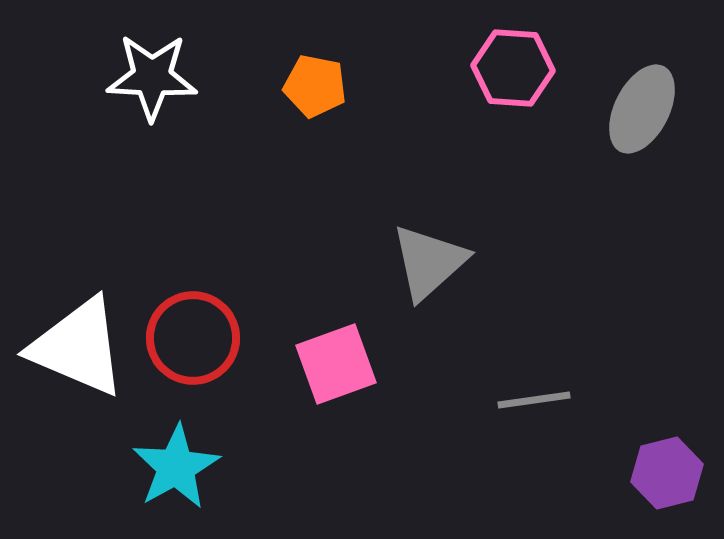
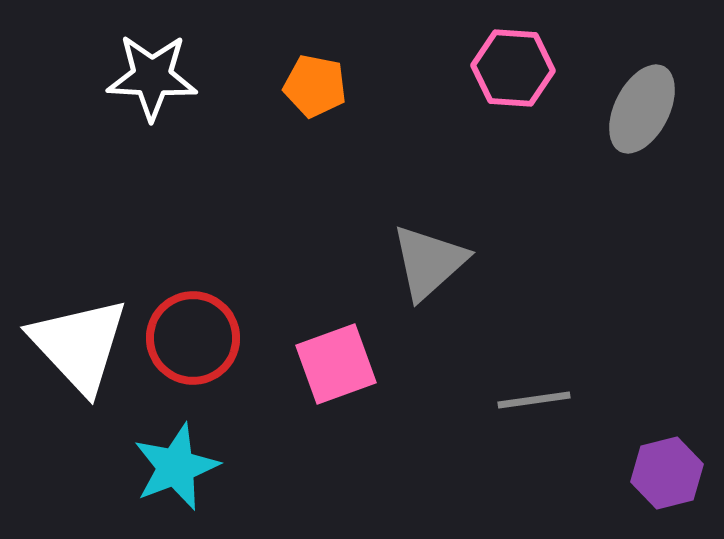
white triangle: moved 1 px right, 2 px up; rotated 24 degrees clockwise
cyan star: rotated 8 degrees clockwise
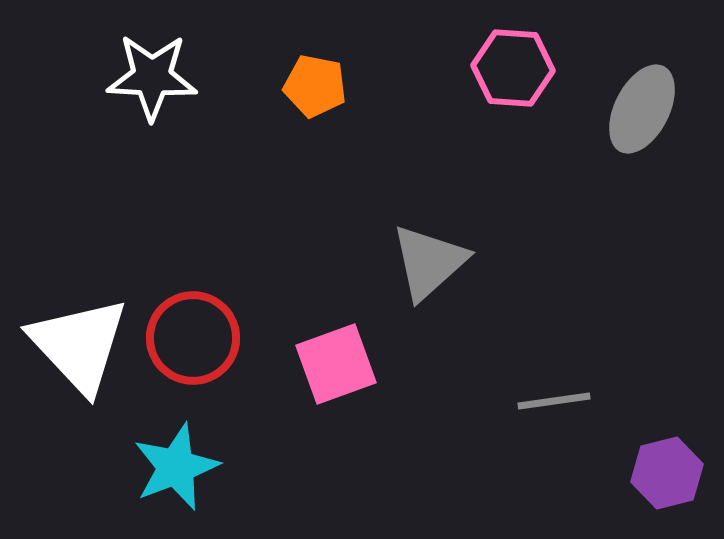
gray line: moved 20 px right, 1 px down
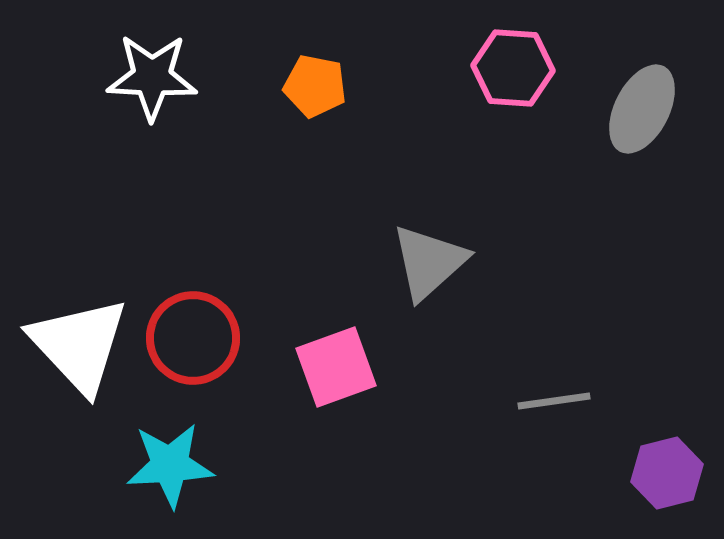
pink square: moved 3 px down
cyan star: moved 6 px left, 2 px up; rotated 18 degrees clockwise
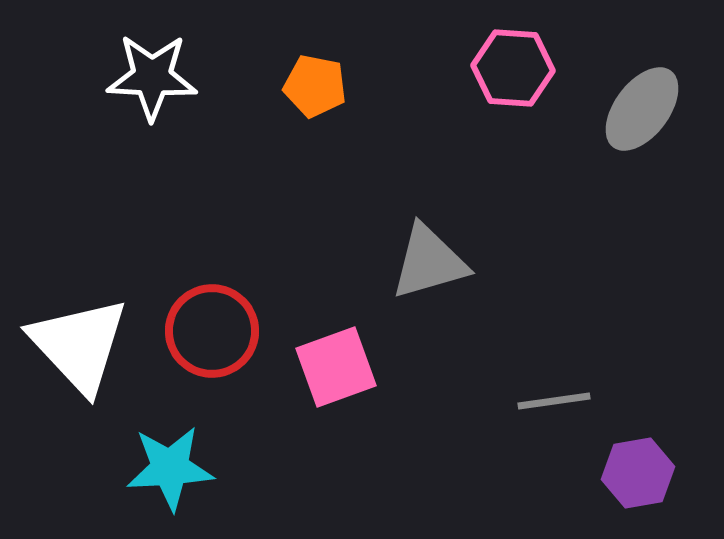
gray ellipse: rotated 10 degrees clockwise
gray triangle: rotated 26 degrees clockwise
red circle: moved 19 px right, 7 px up
cyan star: moved 3 px down
purple hexagon: moved 29 px left; rotated 4 degrees clockwise
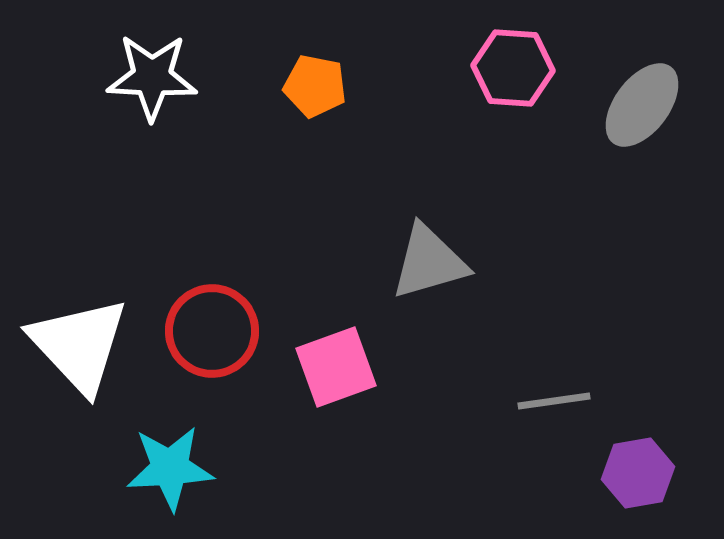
gray ellipse: moved 4 px up
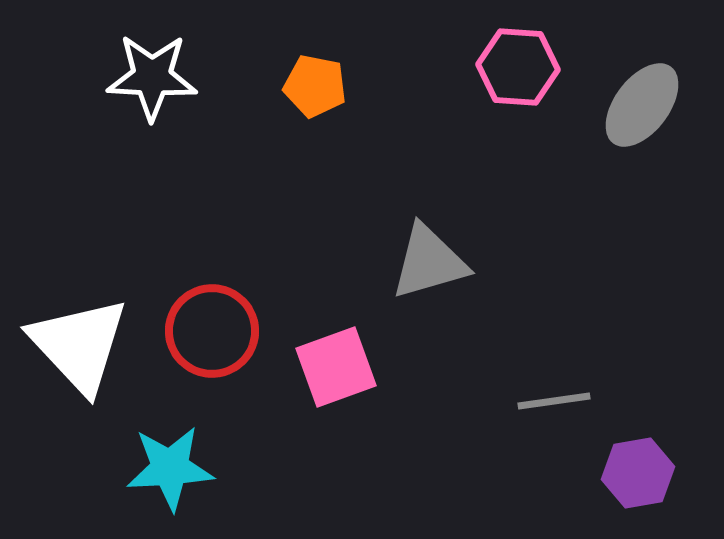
pink hexagon: moved 5 px right, 1 px up
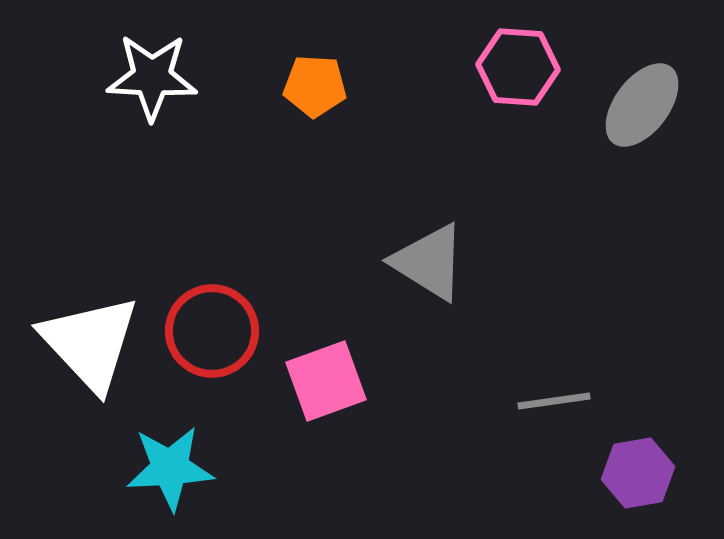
orange pentagon: rotated 8 degrees counterclockwise
gray triangle: rotated 48 degrees clockwise
white triangle: moved 11 px right, 2 px up
pink square: moved 10 px left, 14 px down
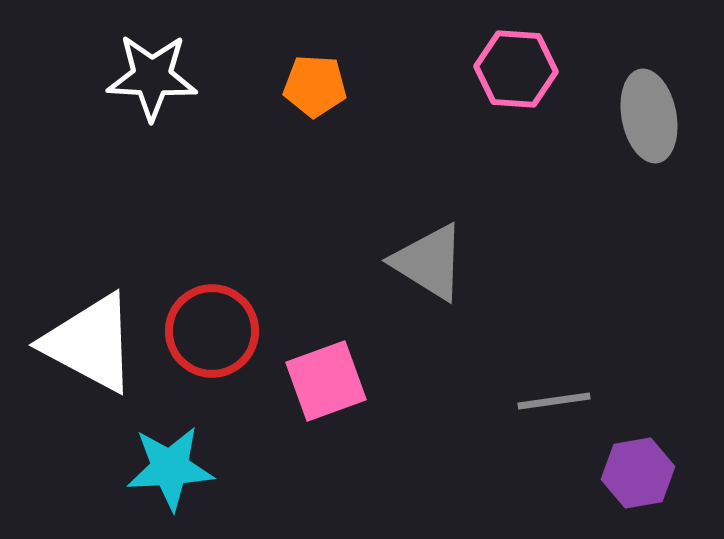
pink hexagon: moved 2 px left, 2 px down
gray ellipse: moved 7 px right, 11 px down; rotated 48 degrees counterclockwise
white triangle: rotated 19 degrees counterclockwise
